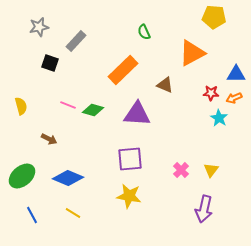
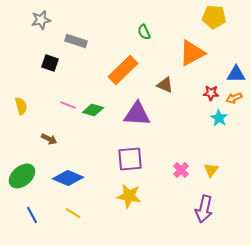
gray star: moved 2 px right, 7 px up
gray rectangle: rotated 65 degrees clockwise
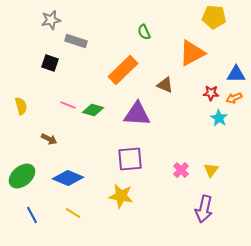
gray star: moved 10 px right
yellow star: moved 8 px left
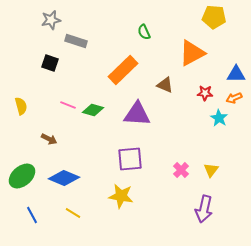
red star: moved 6 px left
blue diamond: moved 4 px left
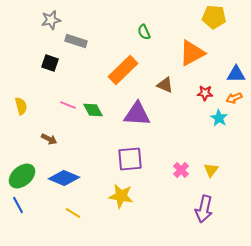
green diamond: rotated 45 degrees clockwise
blue line: moved 14 px left, 10 px up
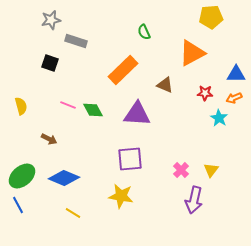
yellow pentagon: moved 3 px left; rotated 10 degrees counterclockwise
purple arrow: moved 10 px left, 9 px up
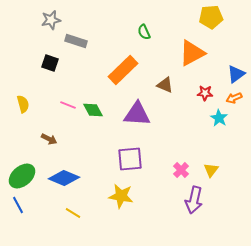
blue triangle: rotated 36 degrees counterclockwise
yellow semicircle: moved 2 px right, 2 px up
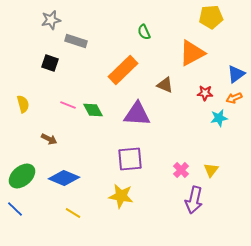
cyan star: rotated 30 degrees clockwise
blue line: moved 3 px left, 4 px down; rotated 18 degrees counterclockwise
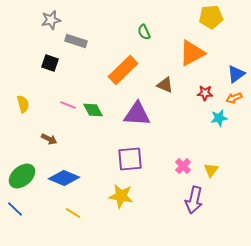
pink cross: moved 2 px right, 4 px up
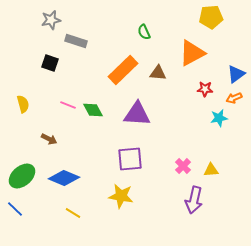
brown triangle: moved 7 px left, 12 px up; rotated 18 degrees counterclockwise
red star: moved 4 px up
yellow triangle: rotated 49 degrees clockwise
